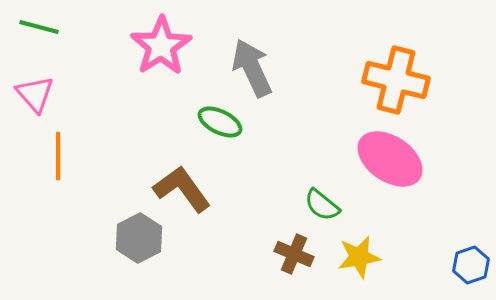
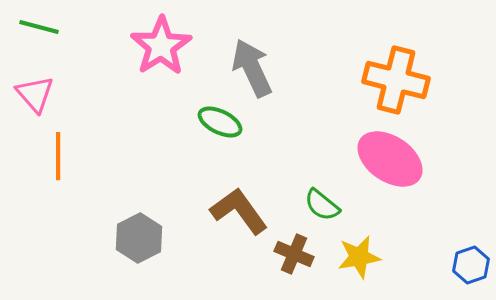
brown L-shape: moved 57 px right, 22 px down
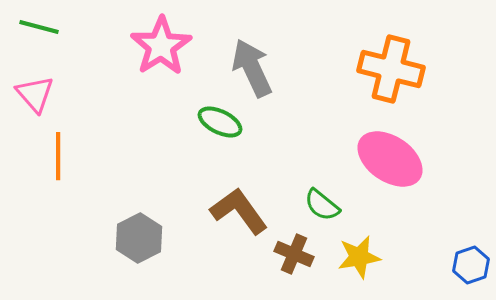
orange cross: moved 5 px left, 11 px up
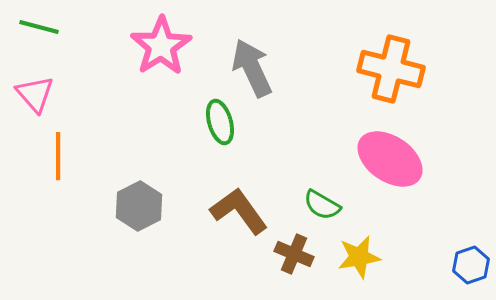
green ellipse: rotated 48 degrees clockwise
green semicircle: rotated 9 degrees counterclockwise
gray hexagon: moved 32 px up
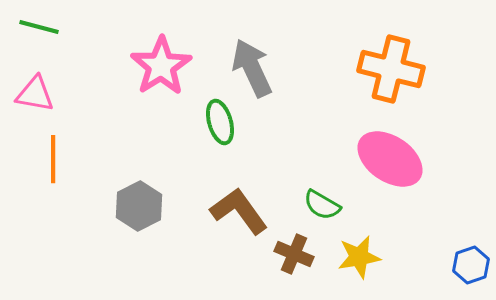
pink star: moved 20 px down
pink triangle: rotated 39 degrees counterclockwise
orange line: moved 5 px left, 3 px down
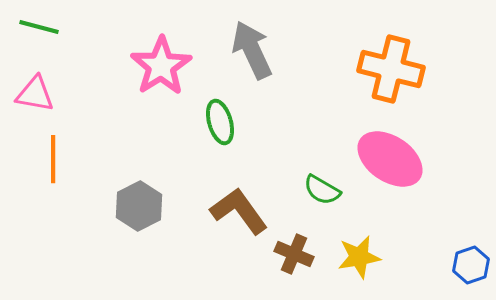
gray arrow: moved 18 px up
green semicircle: moved 15 px up
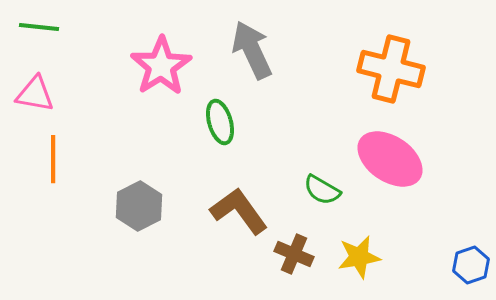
green line: rotated 9 degrees counterclockwise
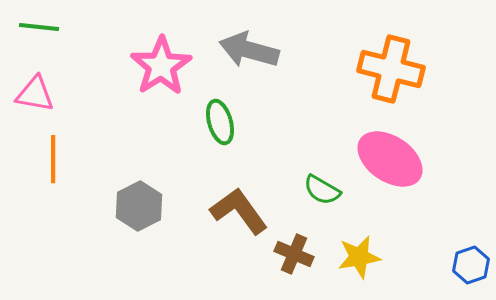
gray arrow: moved 3 px left; rotated 50 degrees counterclockwise
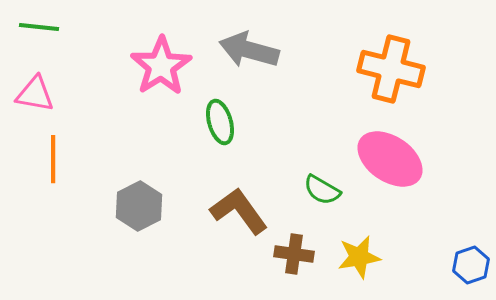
brown cross: rotated 15 degrees counterclockwise
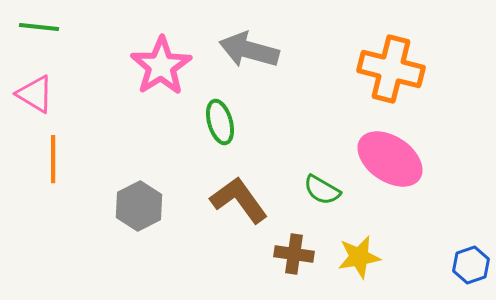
pink triangle: rotated 21 degrees clockwise
brown L-shape: moved 11 px up
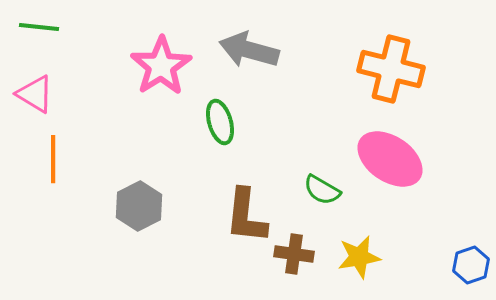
brown L-shape: moved 7 px right, 16 px down; rotated 138 degrees counterclockwise
